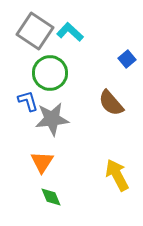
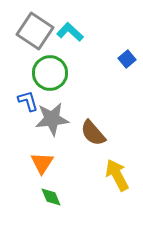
brown semicircle: moved 18 px left, 30 px down
orange triangle: moved 1 px down
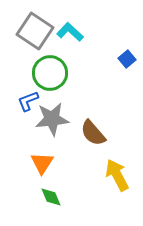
blue L-shape: rotated 95 degrees counterclockwise
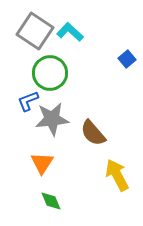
green diamond: moved 4 px down
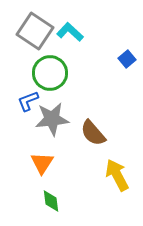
green diamond: rotated 15 degrees clockwise
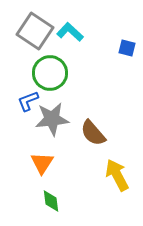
blue square: moved 11 px up; rotated 36 degrees counterclockwise
